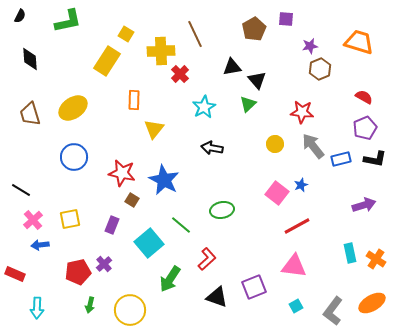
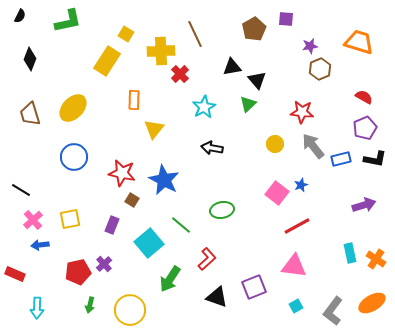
black diamond at (30, 59): rotated 25 degrees clockwise
yellow ellipse at (73, 108): rotated 12 degrees counterclockwise
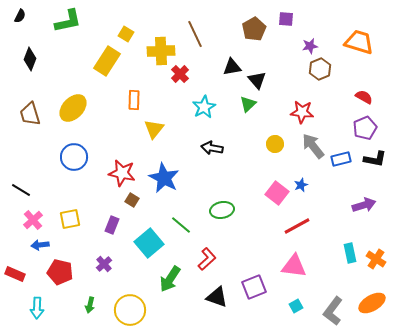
blue star at (164, 180): moved 2 px up
red pentagon at (78, 272): moved 18 px left; rotated 25 degrees clockwise
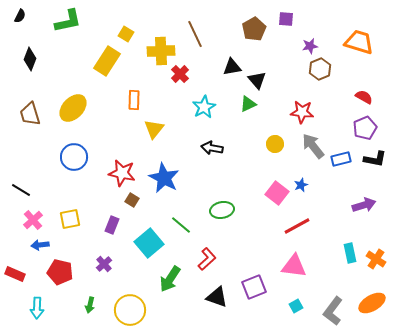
green triangle at (248, 104): rotated 18 degrees clockwise
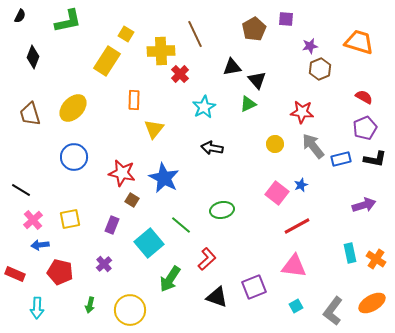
black diamond at (30, 59): moved 3 px right, 2 px up
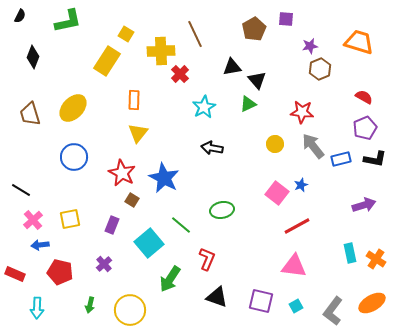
yellow triangle at (154, 129): moved 16 px left, 4 px down
red star at (122, 173): rotated 16 degrees clockwise
red L-shape at (207, 259): rotated 25 degrees counterclockwise
purple square at (254, 287): moved 7 px right, 14 px down; rotated 35 degrees clockwise
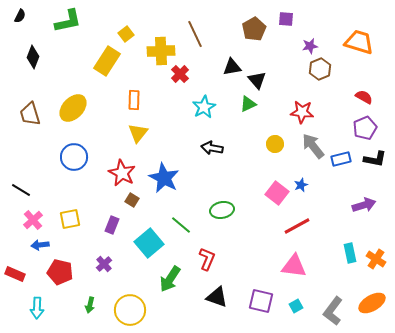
yellow square at (126, 34): rotated 21 degrees clockwise
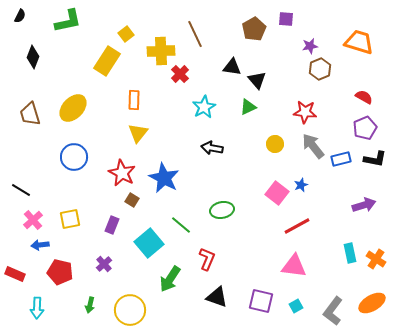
black triangle at (232, 67): rotated 18 degrees clockwise
green triangle at (248, 104): moved 3 px down
red star at (302, 112): moved 3 px right
